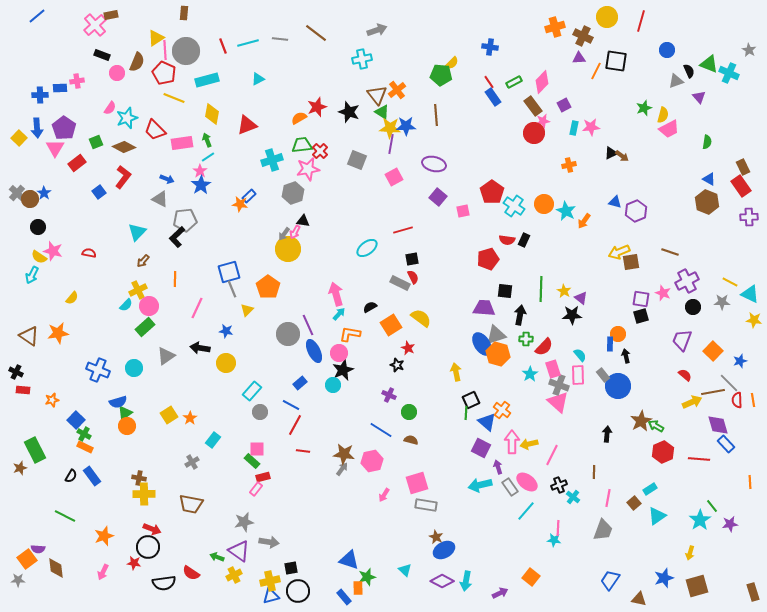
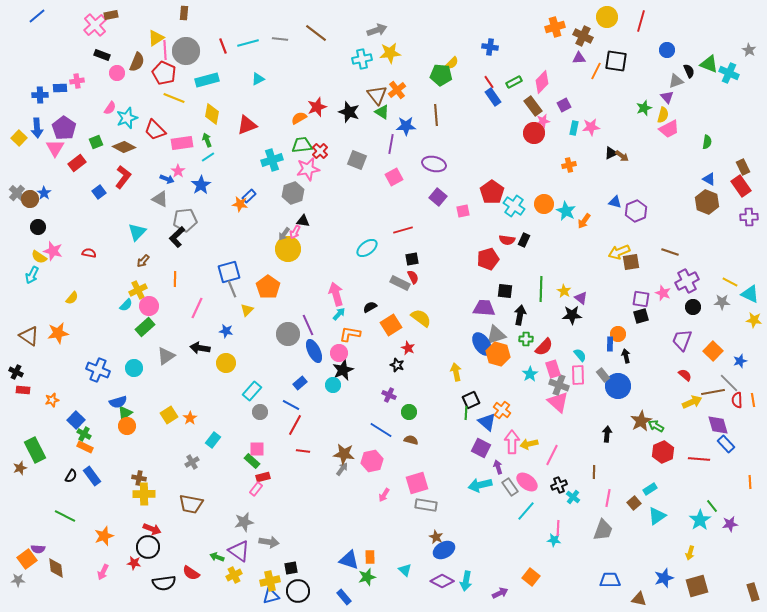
purple triangle at (699, 97): moved 32 px left
yellow star at (390, 128): moved 75 px up; rotated 10 degrees counterclockwise
pink star at (200, 171): moved 22 px left
blue trapezoid at (610, 580): rotated 55 degrees clockwise
orange rectangle at (358, 588): moved 12 px right, 31 px up
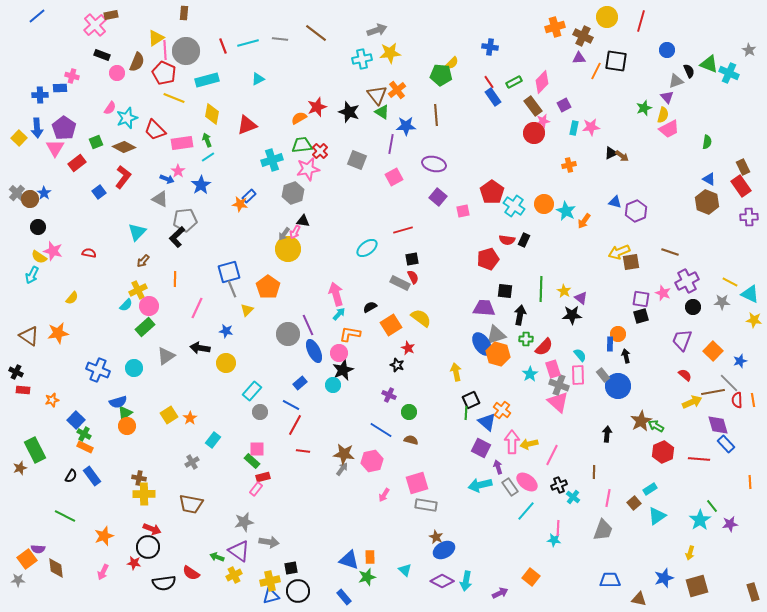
pink cross at (77, 81): moved 5 px left, 5 px up; rotated 24 degrees clockwise
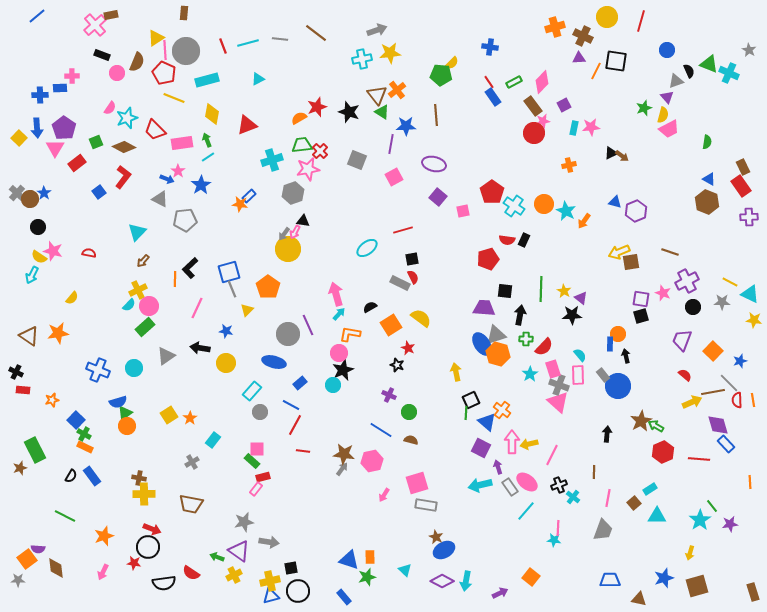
pink cross at (72, 76): rotated 16 degrees counterclockwise
black L-shape at (177, 237): moved 13 px right, 31 px down
cyan semicircle at (126, 305): moved 3 px right
blue ellipse at (314, 351): moved 40 px left, 11 px down; rotated 50 degrees counterclockwise
cyan triangle at (657, 516): rotated 36 degrees clockwise
